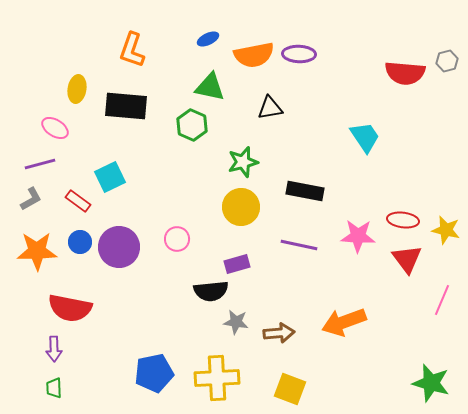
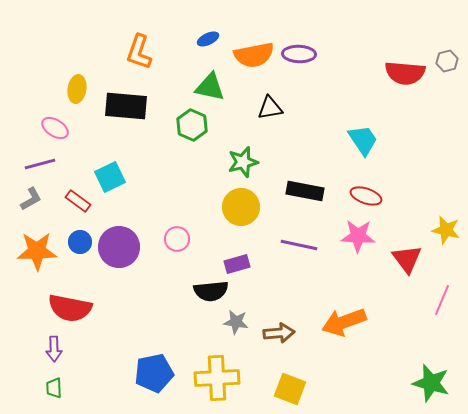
orange L-shape at (132, 50): moved 7 px right, 2 px down
cyan trapezoid at (365, 137): moved 2 px left, 3 px down
red ellipse at (403, 220): moved 37 px left, 24 px up; rotated 12 degrees clockwise
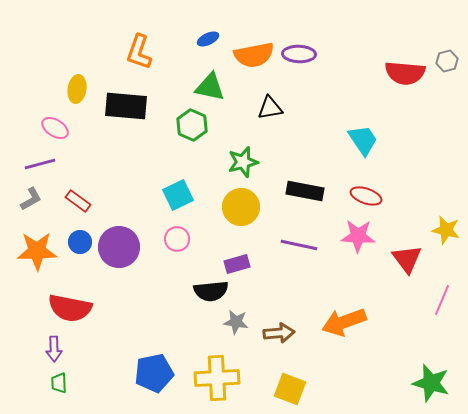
cyan square at (110, 177): moved 68 px right, 18 px down
green trapezoid at (54, 388): moved 5 px right, 5 px up
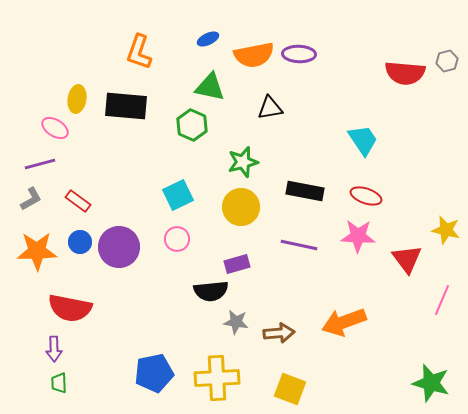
yellow ellipse at (77, 89): moved 10 px down
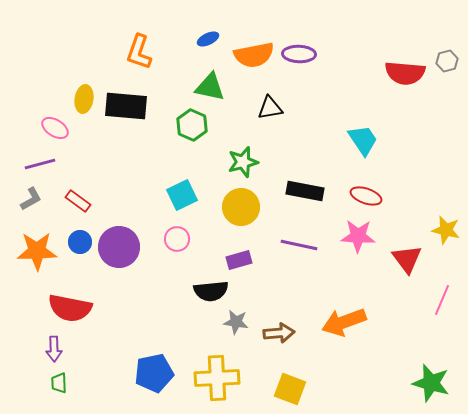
yellow ellipse at (77, 99): moved 7 px right
cyan square at (178, 195): moved 4 px right
purple rectangle at (237, 264): moved 2 px right, 4 px up
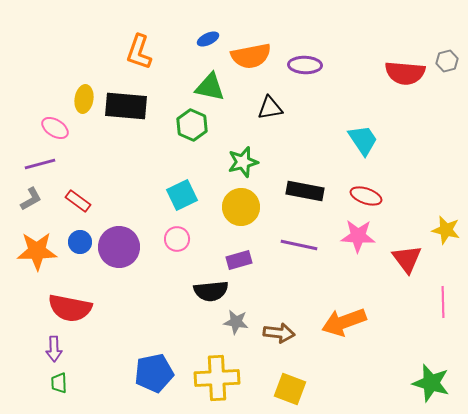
purple ellipse at (299, 54): moved 6 px right, 11 px down
orange semicircle at (254, 55): moved 3 px left, 1 px down
pink line at (442, 300): moved 1 px right, 2 px down; rotated 24 degrees counterclockwise
brown arrow at (279, 333): rotated 12 degrees clockwise
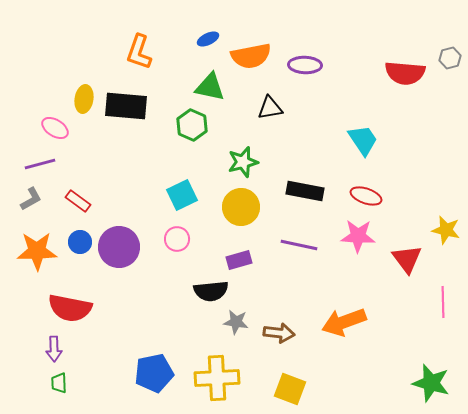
gray hexagon at (447, 61): moved 3 px right, 3 px up
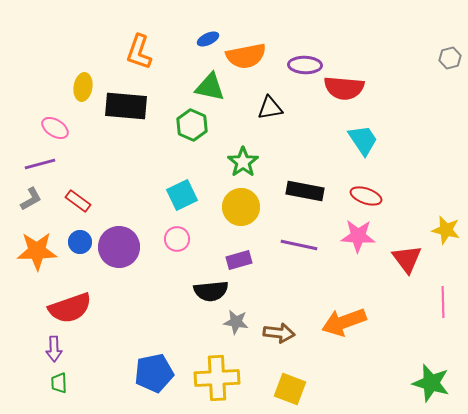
orange semicircle at (251, 56): moved 5 px left
red semicircle at (405, 73): moved 61 px left, 15 px down
yellow ellipse at (84, 99): moved 1 px left, 12 px up
green star at (243, 162): rotated 20 degrees counterclockwise
red semicircle at (70, 308): rotated 30 degrees counterclockwise
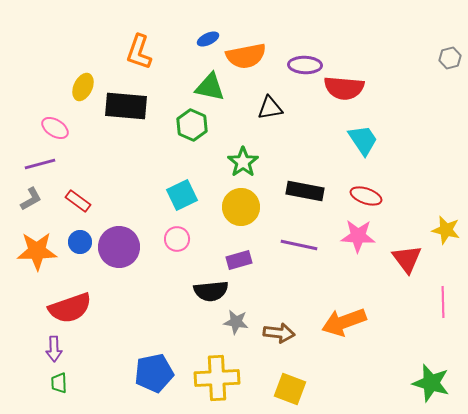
yellow ellipse at (83, 87): rotated 16 degrees clockwise
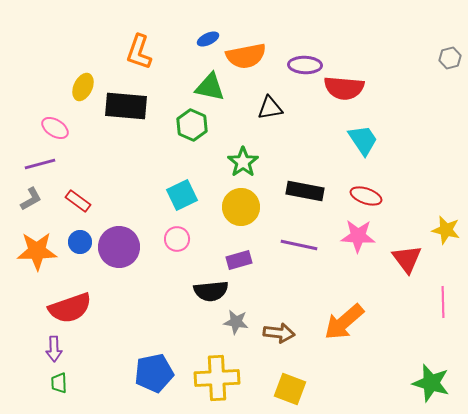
orange arrow at (344, 322): rotated 21 degrees counterclockwise
